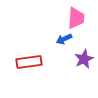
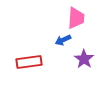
blue arrow: moved 1 px left, 1 px down
purple star: rotated 12 degrees counterclockwise
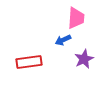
purple star: rotated 12 degrees clockwise
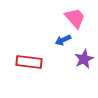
pink trapezoid: moved 1 px left; rotated 45 degrees counterclockwise
red rectangle: rotated 15 degrees clockwise
